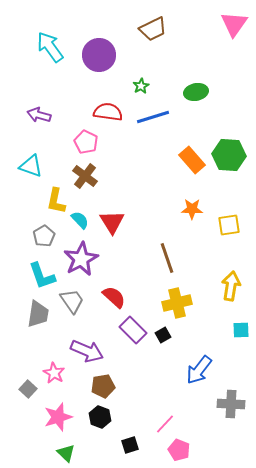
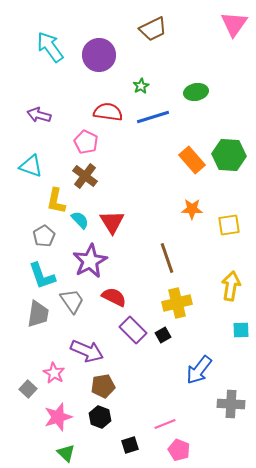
purple star at (81, 259): moved 9 px right, 2 px down
red semicircle at (114, 297): rotated 15 degrees counterclockwise
pink line at (165, 424): rotated 25 degrees clockwise
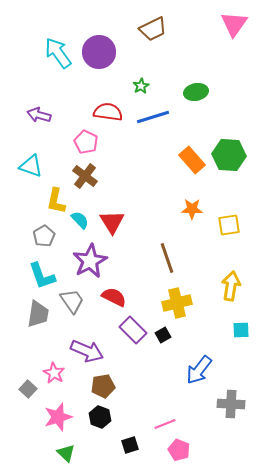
cyan arrow at (50, 47): moved 8 px right, 6 px down
purple circle at (99, 55): moved 3 px up
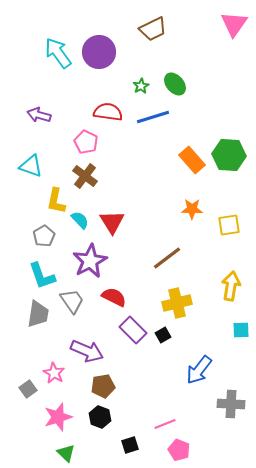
green ellipse at (196, 92): moved 21 px left, 8 px up; rotated 60 degrees clockwise
brown line at (167, 258): rotated 72 degrees clockwise
gray square at (28, 389): rotated 12 degrees clockwise
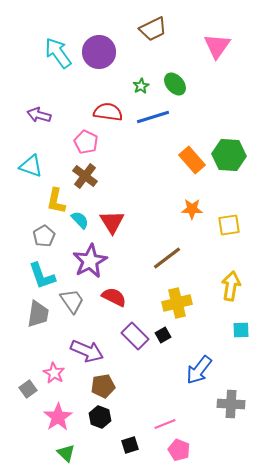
pink triangle at (234, 24): moved 17 px left, 22 px down
purple rectangle at (133, 330): moved 2 px right, 6 px down
pink star at (58, 417): rotated 16 degrees counterclockwise
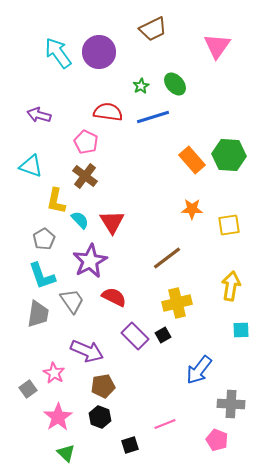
gray pentagon at (44, 236): moved 3 px down
pink pentagon at (179, 450): moved 38 px right, 10 px up
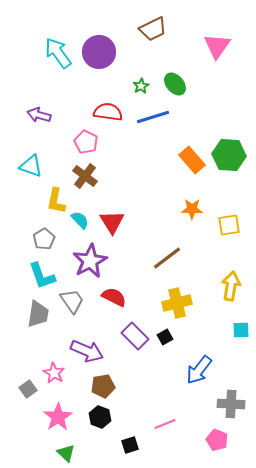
black square at (163, 335): moved 2 px right, 2 px down
